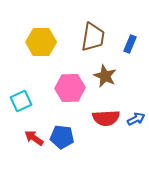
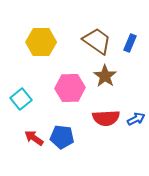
brown trapezoid: moved 4 px right, 4 px down; rotated 64 degrees counterclockwise
blue rectangle: moved 1 px up
brown star: rotated 10 degrees clockwise
cyan square: moved 2 px up; rotated 15 degrees counterclockwise
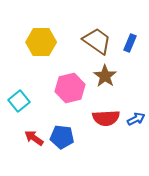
pink hexagon: rotated 12 degrees counterclockwise
cyan square: moved 2 px left, 2 px down
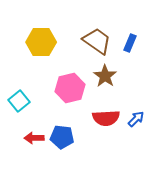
blue arrow: rotated 18 degrees counterclockwise
red arrow: rotated 36 degrees counterclockwise
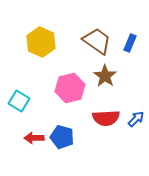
yellow hexagon: rotated 24 degrees clockwise
cyan square: rotated 20 degrees counterclockwise
blue pentagon: rotated 10 degrees clockwise
